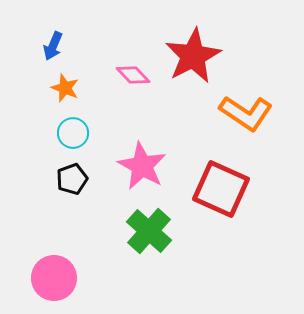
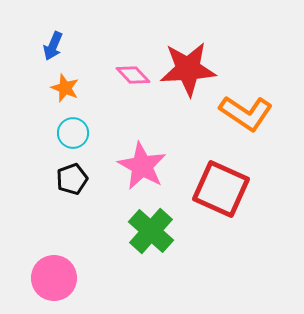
red star: moved 5 px left, 13 px down; rotated 24 degrees clockwise
green cross: moved 2 px right
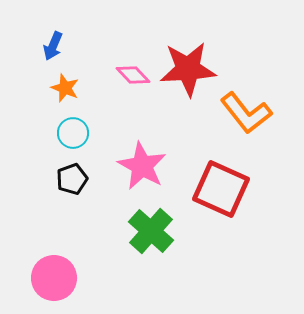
orange L-shape: rotated 18 degrees clockwise
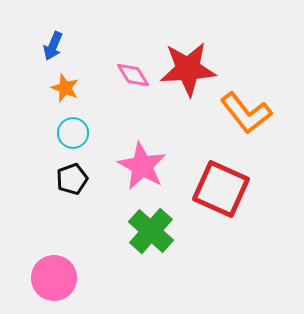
pink diamond: rotated 12 degrees clockwise
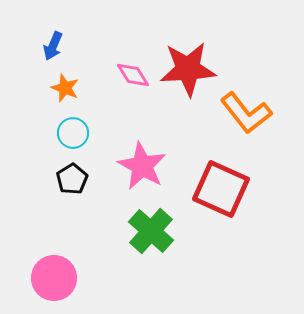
black pentagon: rotated 12 degrees counterclockwise
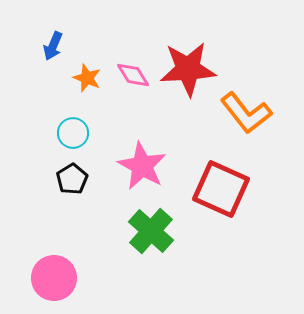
orange star: moved 22 px right, 10 px up
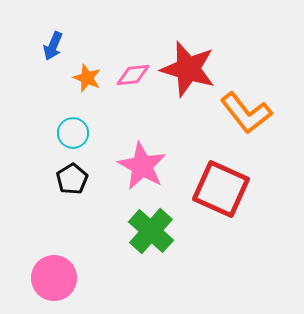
red star: rotated 20 degrees clockwise
pink diamond: rotated 64 degrees counterclockwise
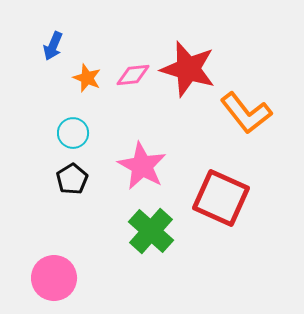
red square: moved 9 px down
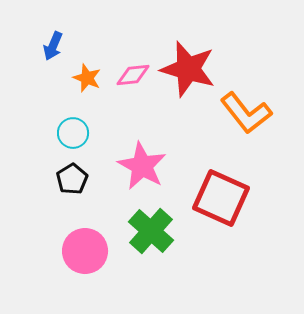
pink circle: moved 31 px right, 27 px up
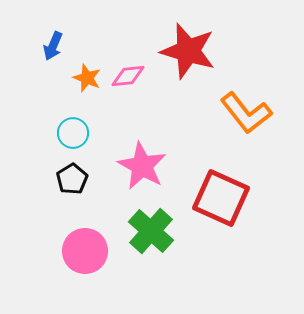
red star: moved 18 px up
pink diamond: moved 5 px left, 1 px down
